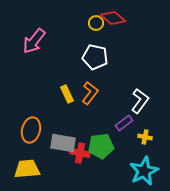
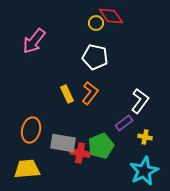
red diamond: moved 2 px left, 2 px up; rotated 15 degrees clockwise
green pentagon: rotated 15 degrees counterclockwise
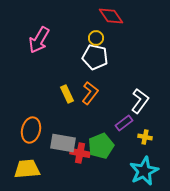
yellow circle: moved 15 px down
pink arrow: moved 5 px right, 1 px up; rotated 8 degrees counterclockwise
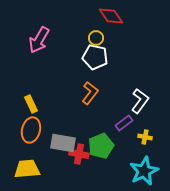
yellow rectangle: moved 36 px left, 10 px down
red cross: moved 1 px left, 1 px down
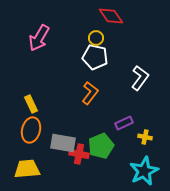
pink arrow: moved 2 px up
white L-shape: moved 23 px up
purple rectangle: rotated 12 degrees clockwise
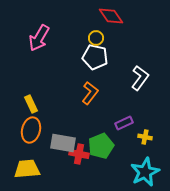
cyan star: moved 1 px right, 1 px down
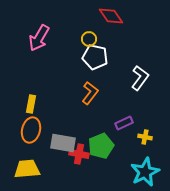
yellow circle: moved 7 px left, 1 px down
yellow rectangle: rotated 36 degrees clockwise
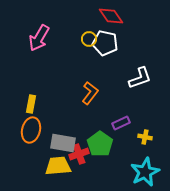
white pentagon: moved 10 px right, 14 px up
white L-shape: rotated 35 degrees clockwise
purple rectangle: moved 3 px left
green pentagon: moved 1 px left, 2 px up; rotated 15 degrees counterclockwise
red cross: rotated 30 degrees counterclockwise
yellow trapezoid: moved 31 px right, 3 px up
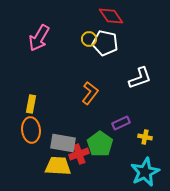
orange ellipse: rotated 20 degrees counterclockwise
yellow trapezoid: rotated 8 degrees clockwise
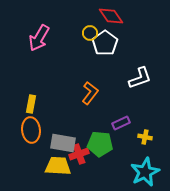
yellow circle: moved 1 px right, 6 px up
white pentagon: rotated 25 degrees clockwise
green pentagon: rotated 30 degrees counterclockwise
